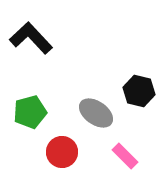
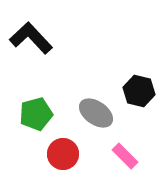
green pentagon: moved 6 px right, 2 px down
red circle: moved 1 px right, 2 px down
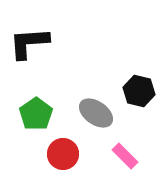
black L-shape: moved 2 px left, 5 px down; rotated 51 degrees counterclockwise
green pentagon: rotated 20 degrees counterclockwise
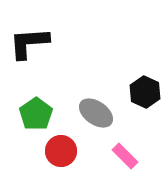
black hexagon: moved 6 px right, 1 px down; rotated 12 degrees clockwise
red circle: moved 2 px left, 3 px up
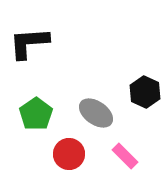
red circle: moved 8 px right, 3 px down
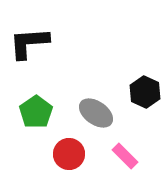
green pentagon: moved 2 px up
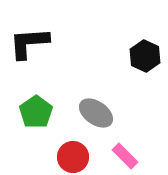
black hexagon: moved 36 px up
red circle: moved 4 px right, 3 px down
